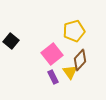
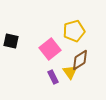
black square: rotated 28 degrees counterclockwise
pink square: moved 2 px left, 5 px up
brown diamond: rotated 15 degrees clockwise
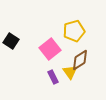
black square: rotated 21 degrees clockwise
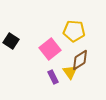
yellow pentagon: rotated 20 degrees clockwise
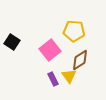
black square: moved 1 px right, 1 px down
pink square: moved 1 px down
yellow triangle: moved 1 px left, 4 px down
purple rectangle: moved 2 px down
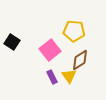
purple rectangle: moved 1 px left, 2 px up
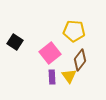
black square: moved 3 px right
pink square: moved 3 px down
brown diamond: rotated 20 degrees counterclockwise
purple rectangle: rotated 24 degrees clockwise
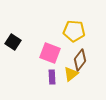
black square: moved 2 px left
pink square: rotated 30 degrees counterclockwise
yellow triangle: moved 2 px right, 2 px up; rotated 28 degrees clockwise
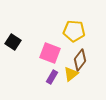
purple rectangle: rotated 32 degrees clockwise
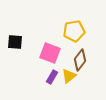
yellow pentagon: rotated 15 degrees counterclockwise
black square: moved 2 px right; rotated 28 degrees counterclockwise
yellow triangle: moved 2 px left, 2 px down
